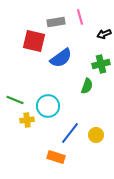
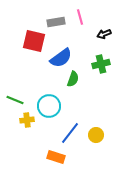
green semicircle: moved 14 px left, 7 px up
cyan circle: moved 1 px right
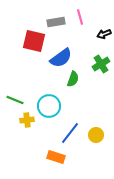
green cross: rotated 18 degrees counterclockwise
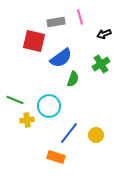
blue line: moved 1 px left
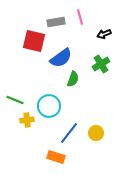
yellow circle: moved 2 px up
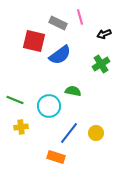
gray rectangle: moved 2 px right, 1 px down; rotated 36 degrees clockwise
blue semicircle: moved 1 px left, 3 px up
green semicircle: moved 12 px down; rotated 98 degrees counterclockwise
yellow cross: moved 6 px left, 7 px down
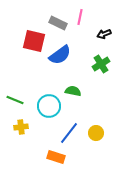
pink line: rotated 28 degrees clockwise
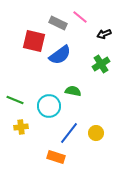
pink line: rotated 63 degrees counterclockwise
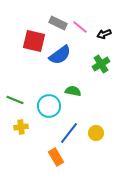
pink line: moved 10 px down
orange rectangle: rotated 42 degrees clockwise
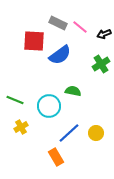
red square: rotated 10 degrees counterclockwise
yellow cross: rotated 24 degrees counterclockwise
blue line: rotated 10 degrees clockwise
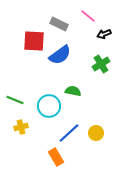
gray rectangle: moved 1 px right, 1 px down
pink line: moved 8 px right, 11 px up
yellow cross: rotated 16 degrees clockwise
